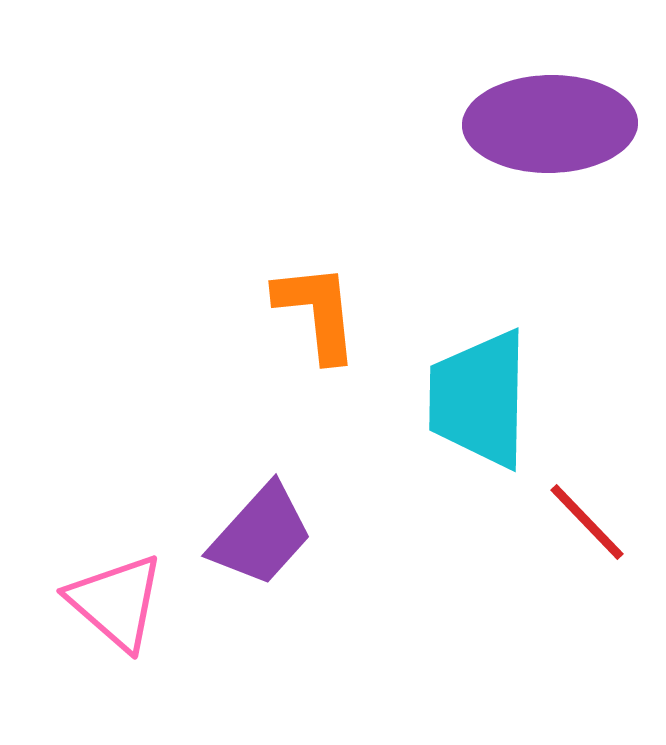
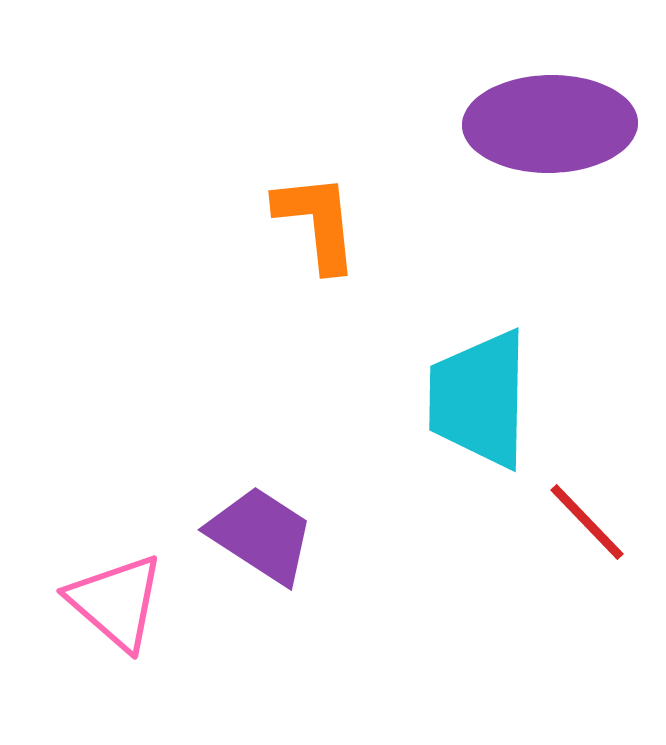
orange L-shape: moved 90 px up
purple trapezoid: rotated 99 degrees counterclockwise
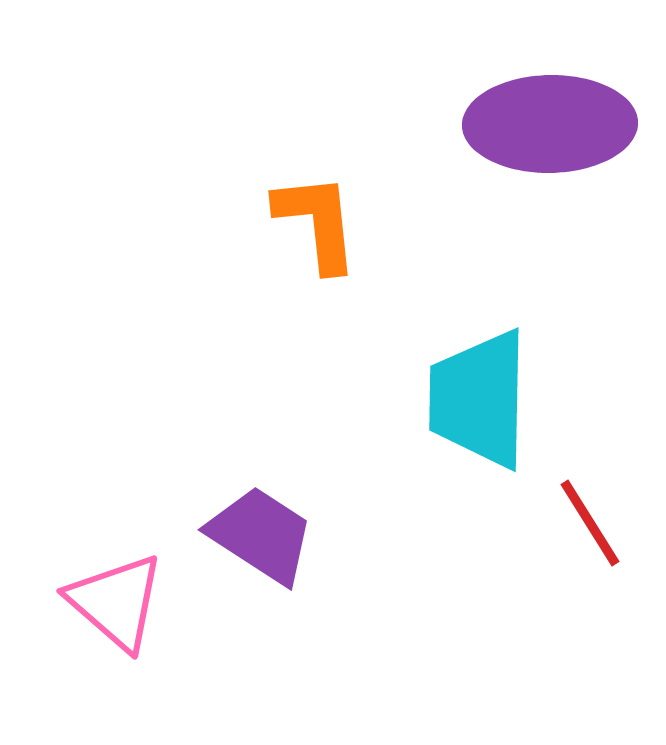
red line: moved 3 px right, 1 px down; rotated 12 degrees clockwise
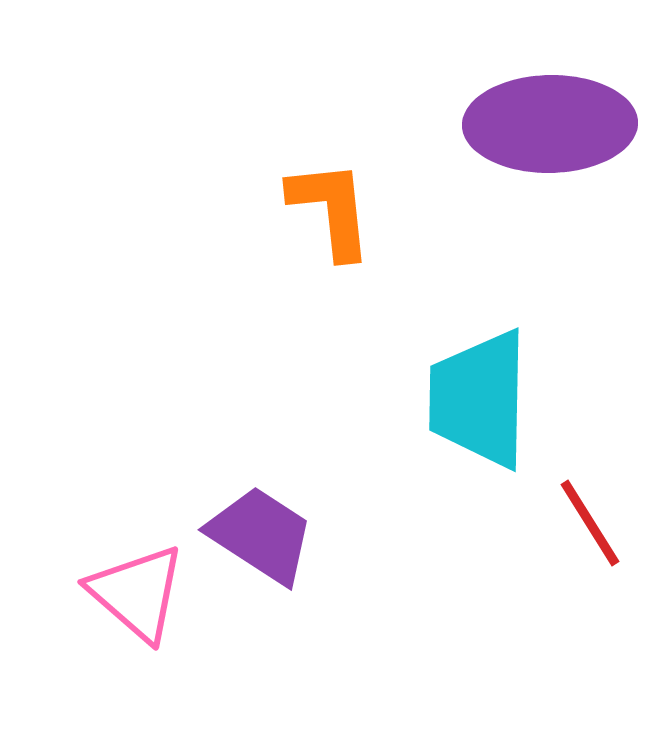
orange L-shape: moved 14 px right, 13 px up
pink triangle: moved 21 px right, 9 px up
